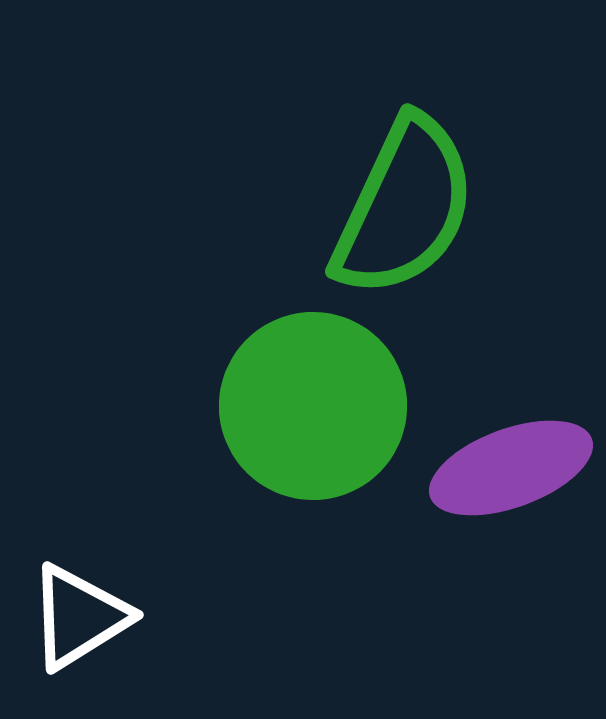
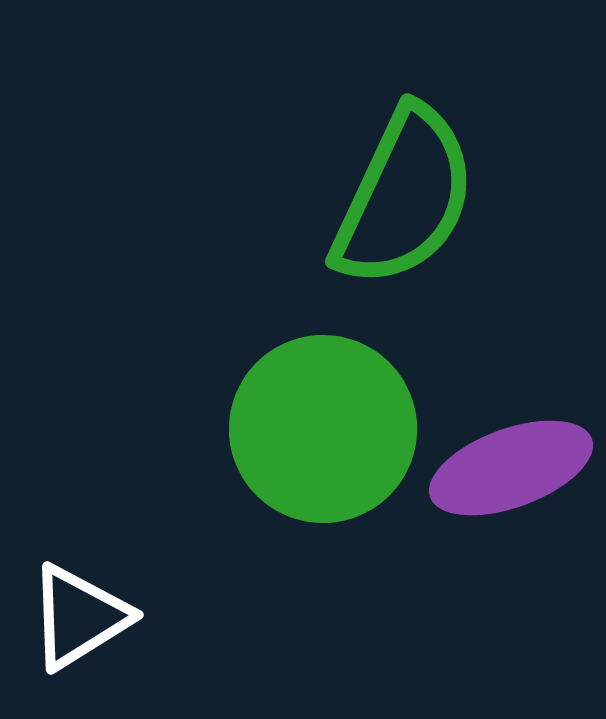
green semicircle: moved 10 px up
green circle: moved 10 px right, 23 px down
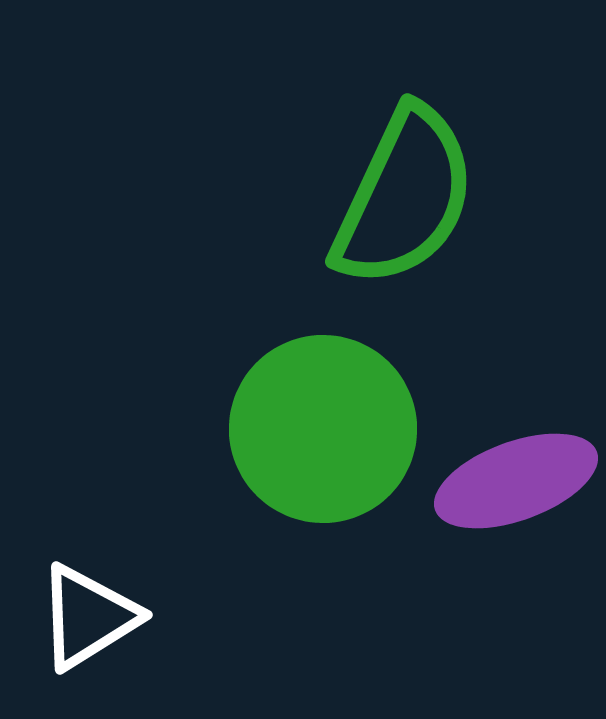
purple ellipse: moved 5 px right, 13 px down
white triangle: moved 9 px right
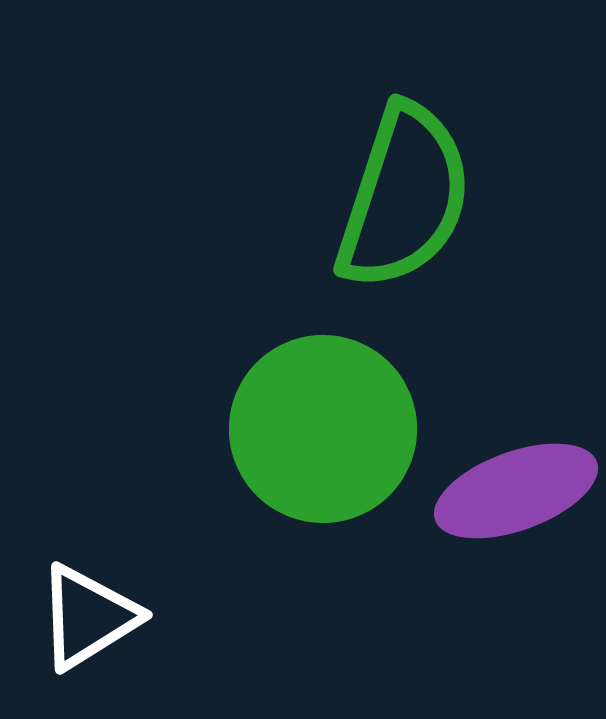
green semicircle: rotated 7 degrees counterclockwise
purple ellipse: moved 10 px down
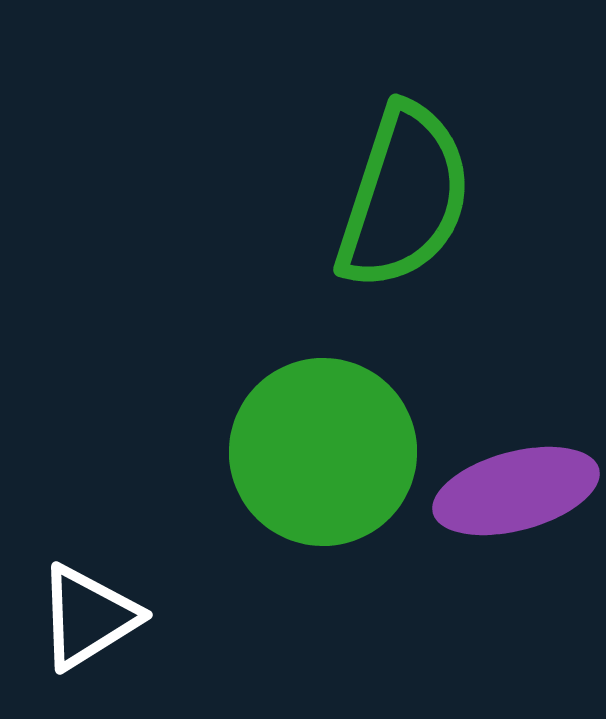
green circle: moved 23 px down
purple ellipse: rotated 5 degrees clockwise
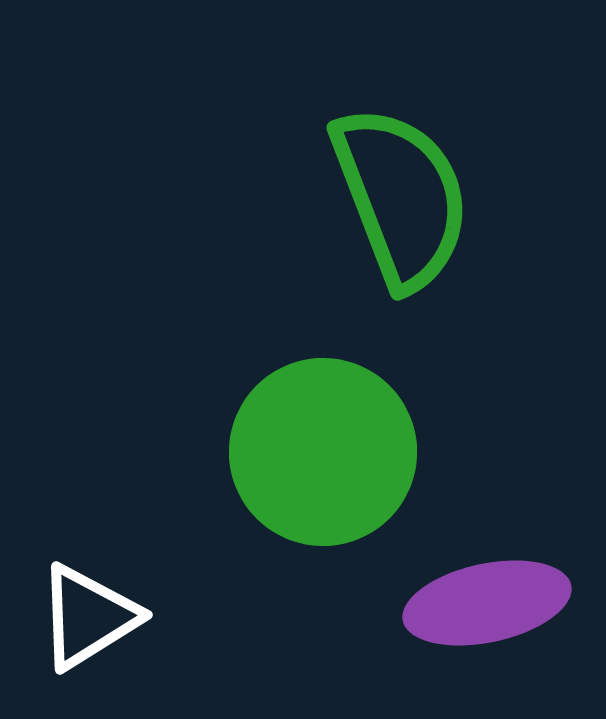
green semicircle: moved 3 px left; rotated 39 degrees counterclockwise
purple ellipse: moved 29 px left, 112 px down; rotated 3 degrees clockwise
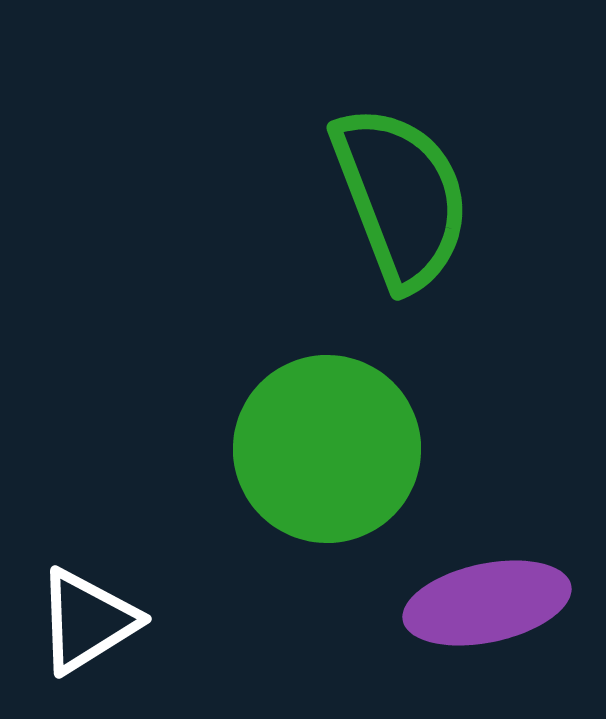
green circle: moved 4 px right, 3 px up
white triangle: moved 1 px left, 4 px down
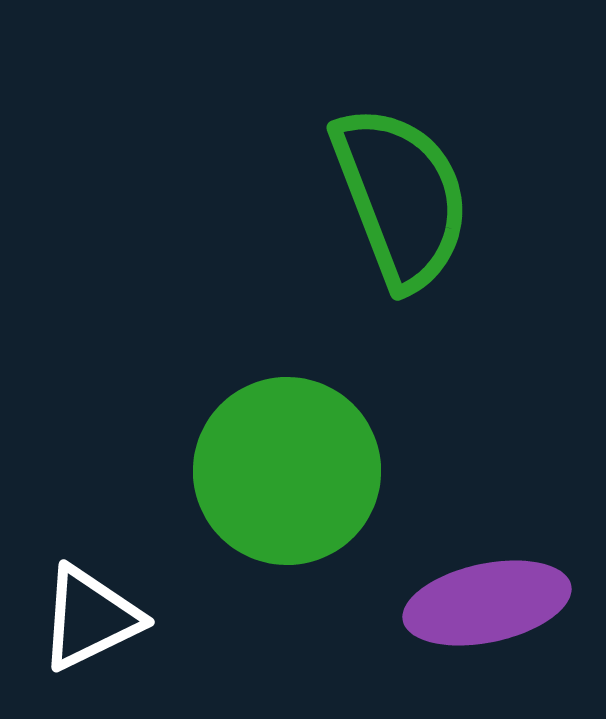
green circle: moved 40 px left, 22 px down
white triangle: moved 3 px right, 3 px up; rotated 6 degrees clockwise
